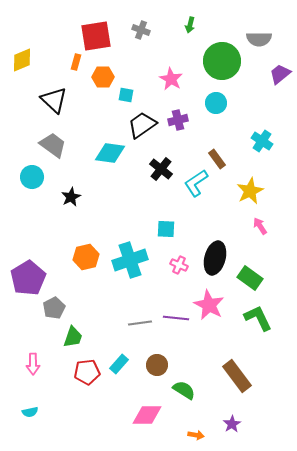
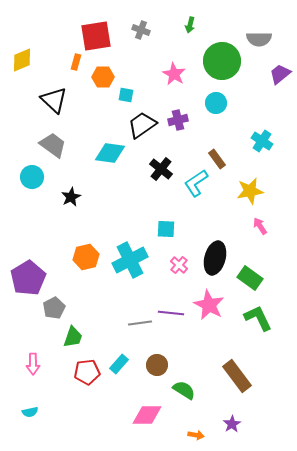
pink star at (171, 79): moved 3 px right, 5 px up
yellow star at (250, 191): rotated 16 degrees clockwise
cyan cross at (130, 260): rotated 8 degrees counterclockwise
pink cross at (179, 265): rotated 18 degrees clockwise
purple line at (176, 318): moved 5 px left, 5 px up
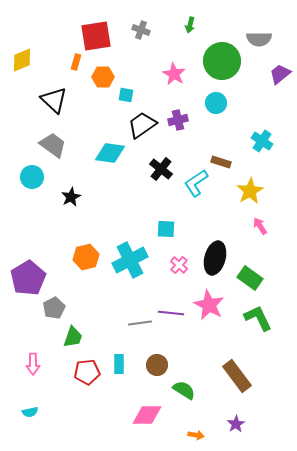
brown rectangle at (217, 159): moved 4 px right, 3 px down; rotated 36 degrees counterclockwise
yellow star at (250, 191): rotated 20 degrees counterclockwise
cyan rectangle at (119, 364): rotated 42 degrees counterclockwise
purple star at (232, 424): moved 4 px right
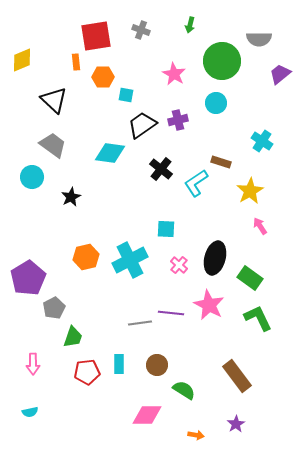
orange rectangle at (76, 62): rotated 21 degrees counterclockwise
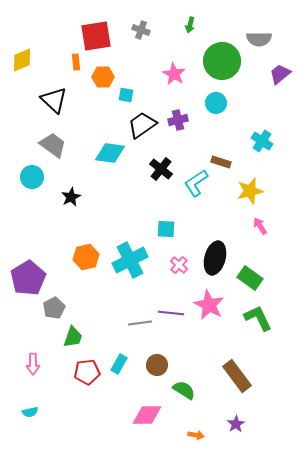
yellow star at (250, 191): rotated 16 degrees clockwise
cyan rectangle at (119, 364): rotated 30 degrees clockwise
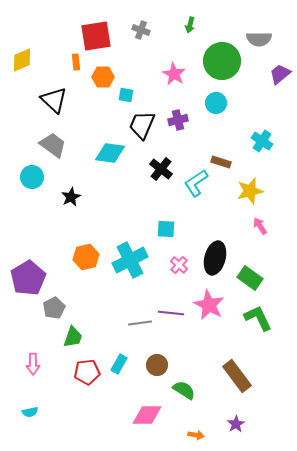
black trapezoid at (142, 125): rotated 32 degrees counterclockwise
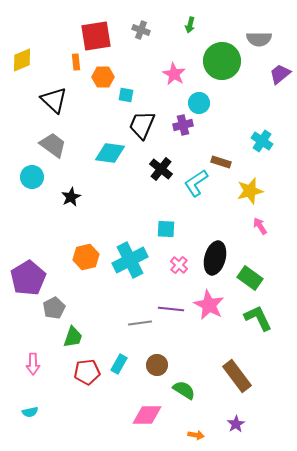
cyan circle at (216, 103): moved 17 px left
purple cross at (178, 120): moved 5 px right, 5 px down
purple line at (171, 313): moved 4 px up
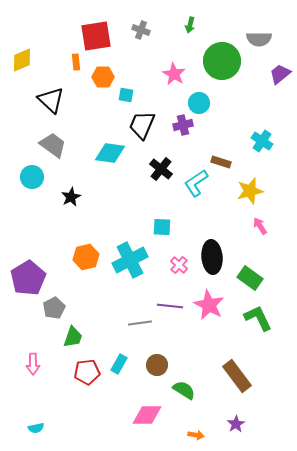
black triangle at (54, 100): moved 3 px left
cyan square at (166, 229): moved 4 px left, 2 px up
black ellipse at (215, 258): moved 3 px left, 1 px up; rotated 20 degrees counterclockwise
purple line at (171, 309): moved 1 px left, 3 px up
cyan semicircle at (30, 412): moved 6 px right, 16 px down
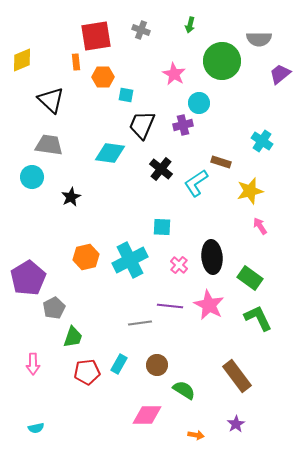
gray trapezoid at (53, 145): moved 4 px left; rotated 28 degrees counterclockwise
